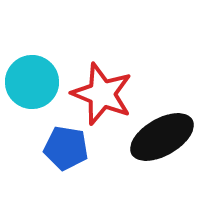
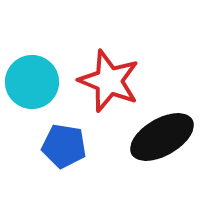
red star: moved 7 px right, 13 px up
blue pentagon: moved 2 px left, 2 px up
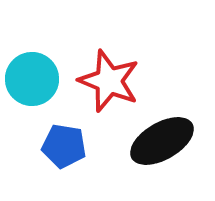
cyan circle: moved 3 px up
black ellipse: moved 4 px down
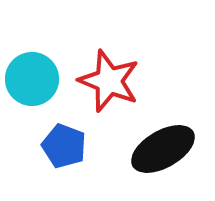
black ellipse: moved 1 px right, 8 px down
blue pentagon: rotated 12 degrees clockwise
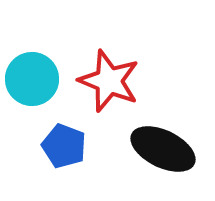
black ellipse: rotated 56 degrees clockwise
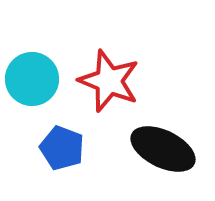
blue pentagon: moved 2 px left, 2 px down
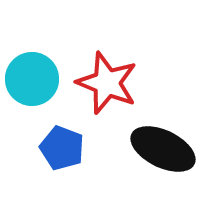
red star: moved 2 px left, 2 px down
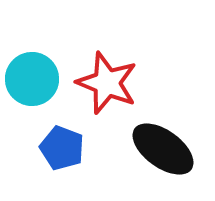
black ellipse: rotated 10 degrees clockwise
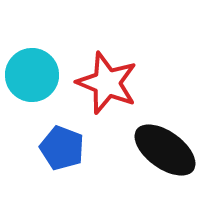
cyan circle: moved 4 px up
black ellipse: moved 2 px right, 1 px down
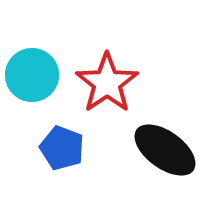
red star: rotated 16 degrees clockwise
